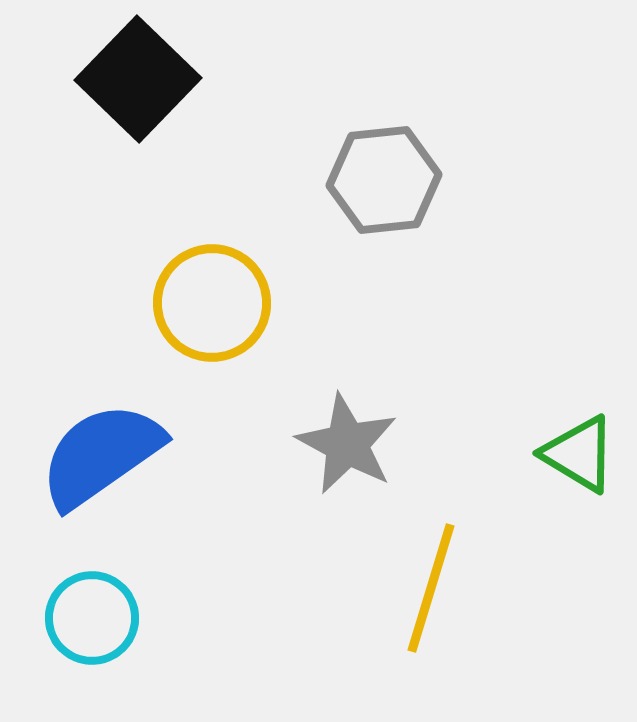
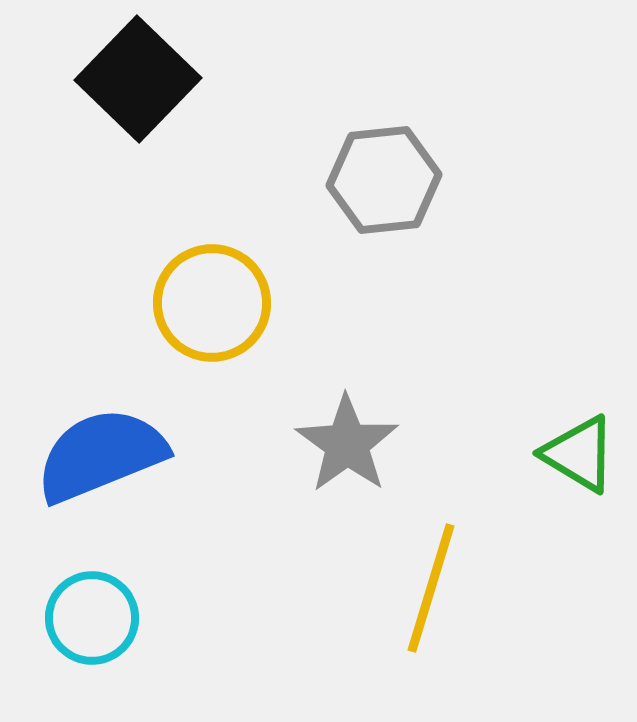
gray star: rotated 8 degrees clockwise
blue semicircle: rotated 13 degrees clockwise
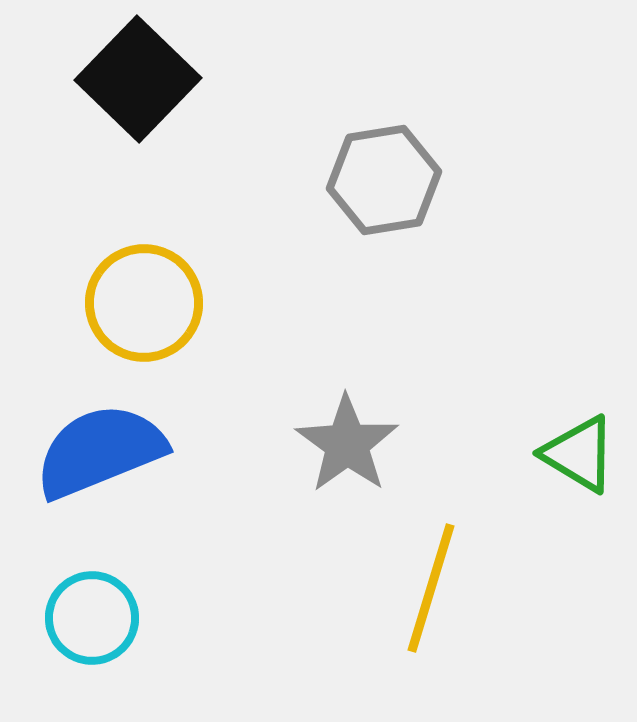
gray hexagon: rotated 3 degrees counterclockwise
yellow circle: moved 68 px left
blue semicircle: moved 1 px left, 4 px up
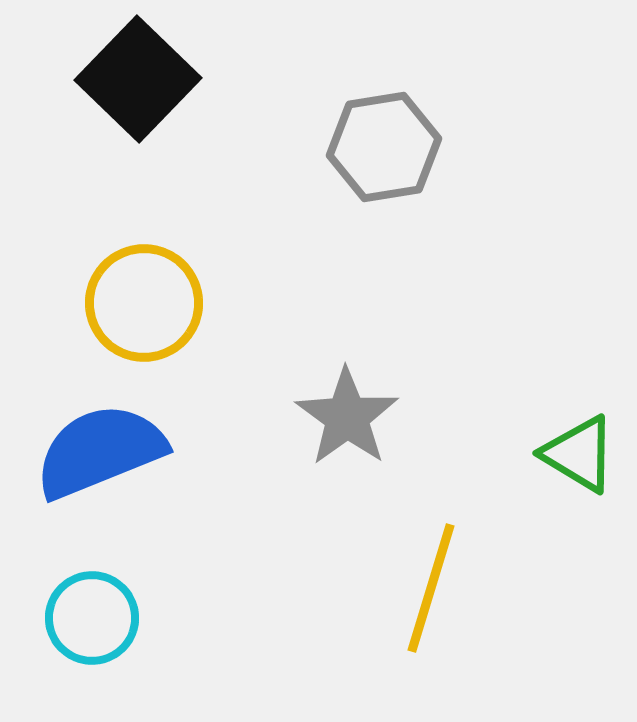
gray hexagon: moved 33 px up
gray star: moved 27 px up
